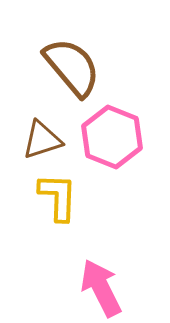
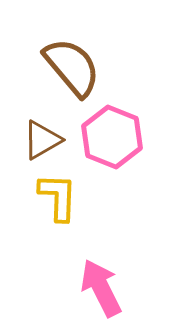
brown triangle: rotated 12 degrees counterclockwise
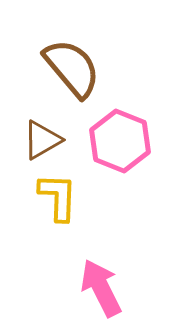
brown semicircle: moved 1 px down
pink hexagon: moved 8 px right, 4 px down
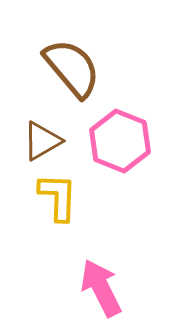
brown triangle: moved 1 px down
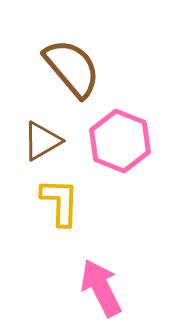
yellow L-shape: moved 2 px right, 5 px down
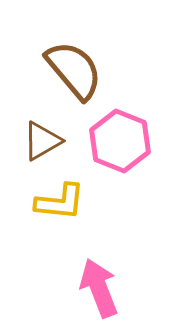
brown semicircle: moved 2 px right, 2 px down
yellow L-shape: rotated 94 degrees clockwise
pink arrow: moved 2 px left; rotated 6 degrees clockwise
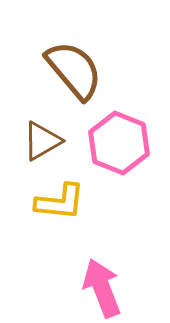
pink hexagon: moved 1 px left, 2 px down
pink arrow: moved 3 px right
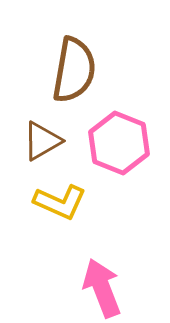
brown semicircle: rotated 50 degrees clockwise
yellow L-shape: rotated 18 degrees clockwise
